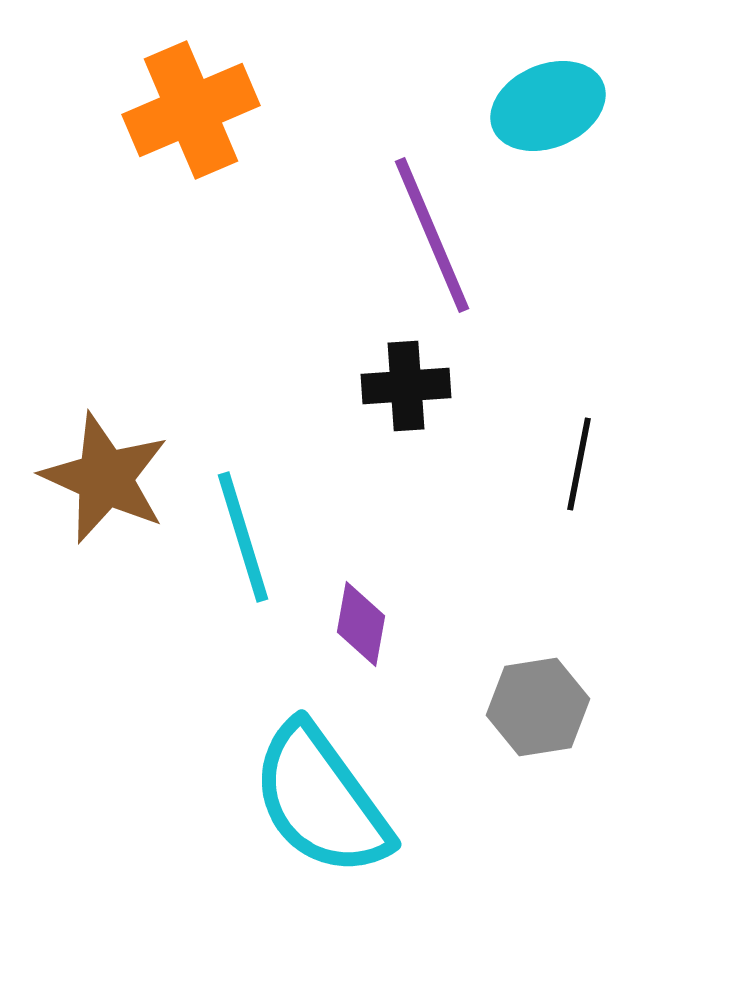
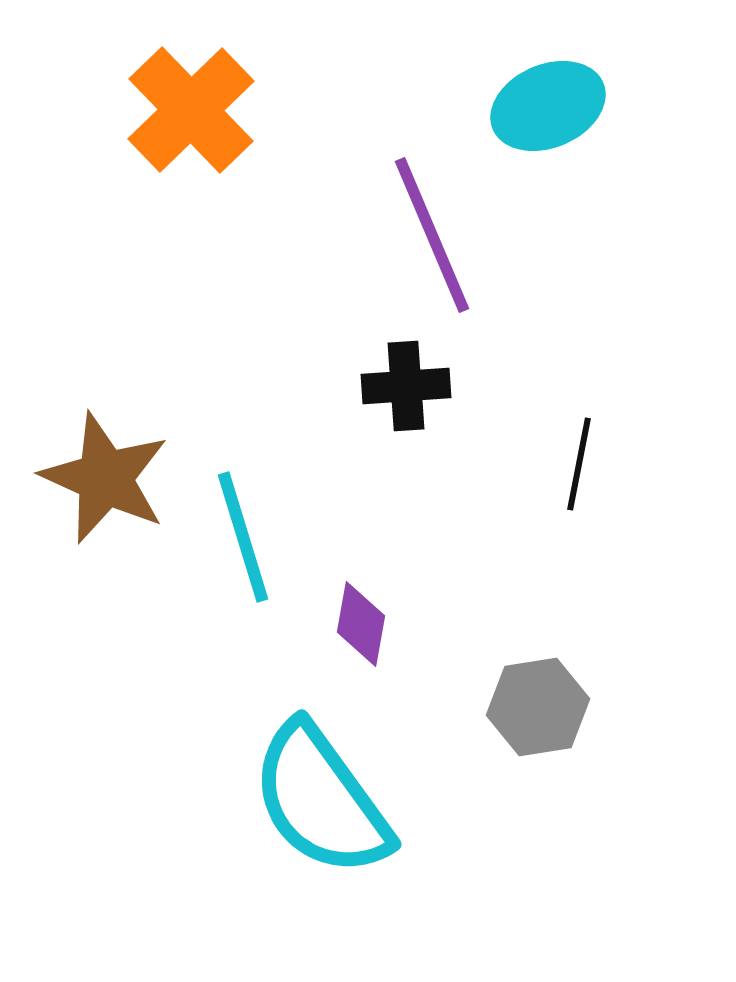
orange cross: rotated 21 degrees counterclockwise
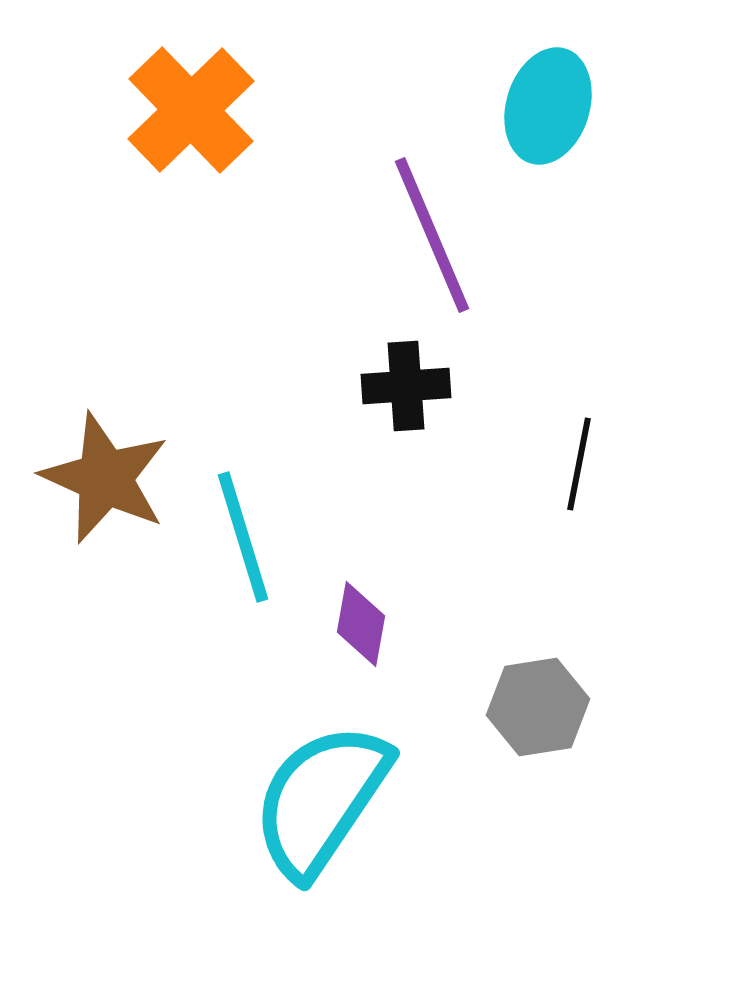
cyan ellipse: rotated 50 degrees counterclockwise
cyan semicircle: rotated 70 degrees clockwise
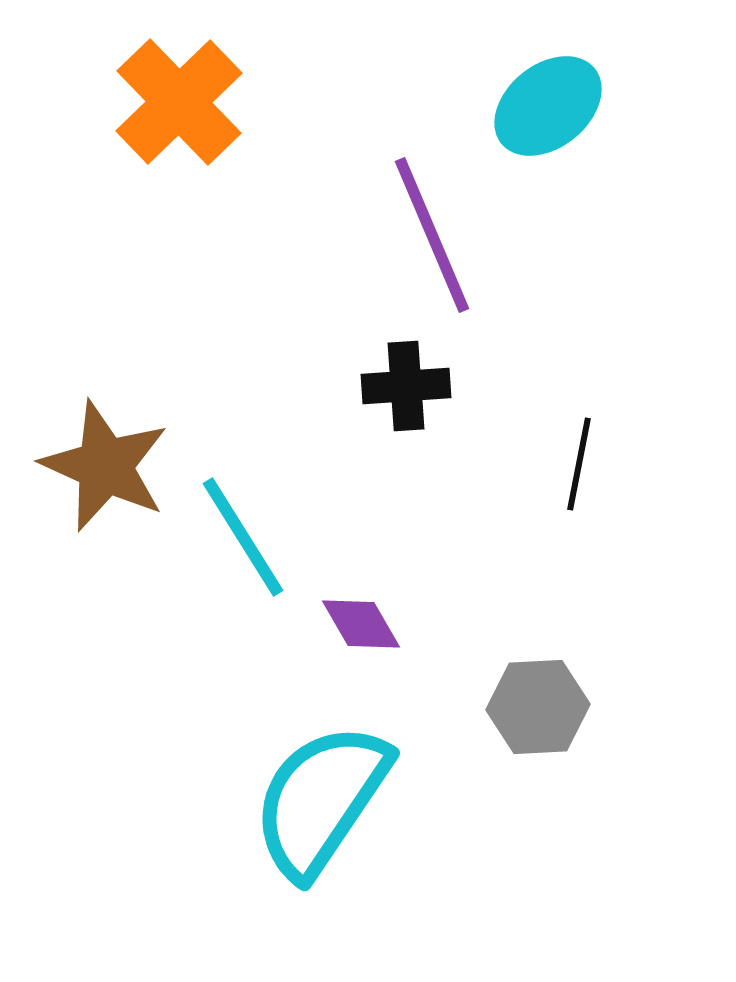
cyan ellipse: rotated 34 degrees clockwise
orange cross: moved 12 px left, 8 px up
brown star: moved 12 px up
cyan line: rotated 15 degrees counterclockwise
purple diamond: rotated 40 degrees counterclockwise
gray hexagon: rotated 6 degrees clockwise
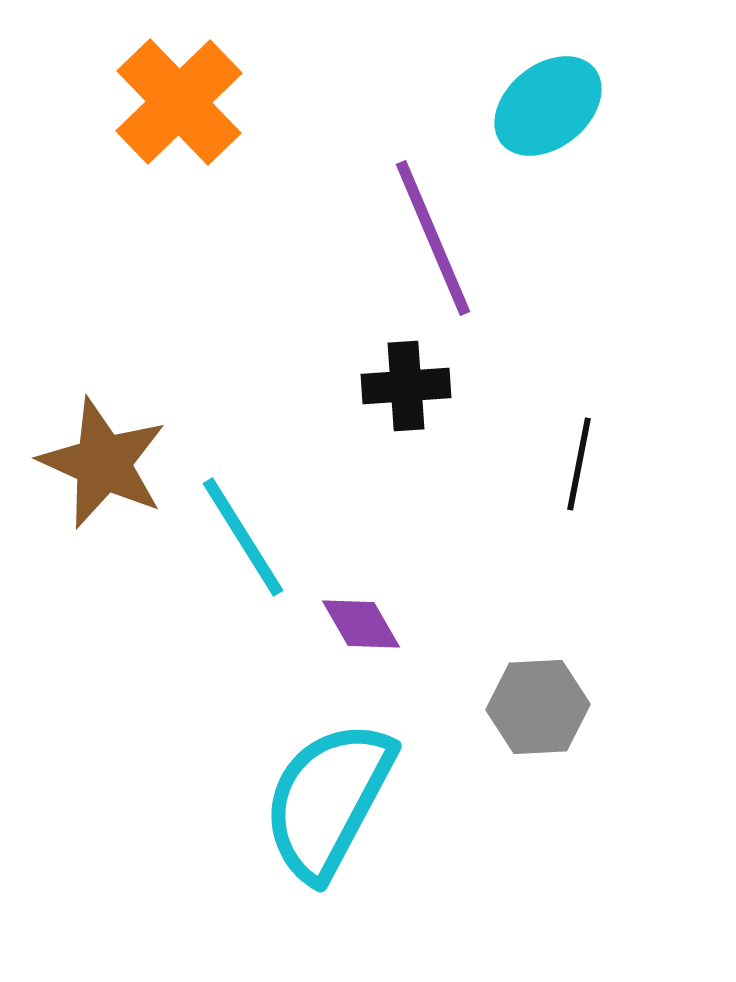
purple line: moved 1 px right, 3 px down
brown star: moved 2 px left, 3 px up
cyan semicircle: moved 7 px right; rotated 6 degrees counterclockwise
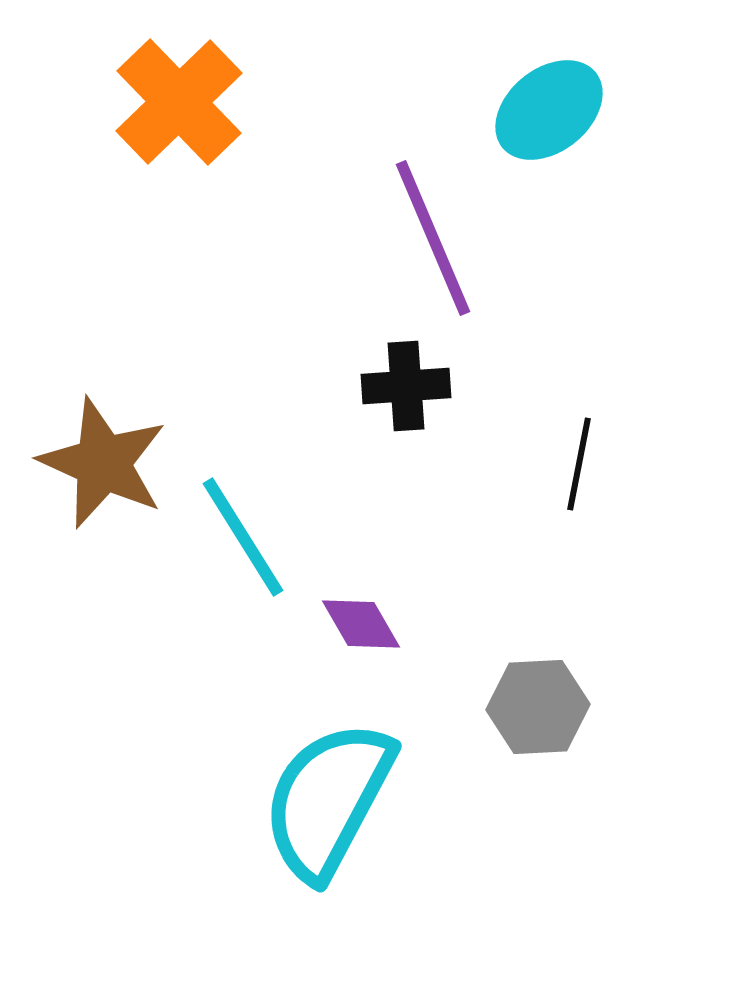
cyan ellipse: moved 1 px right, 4 px down
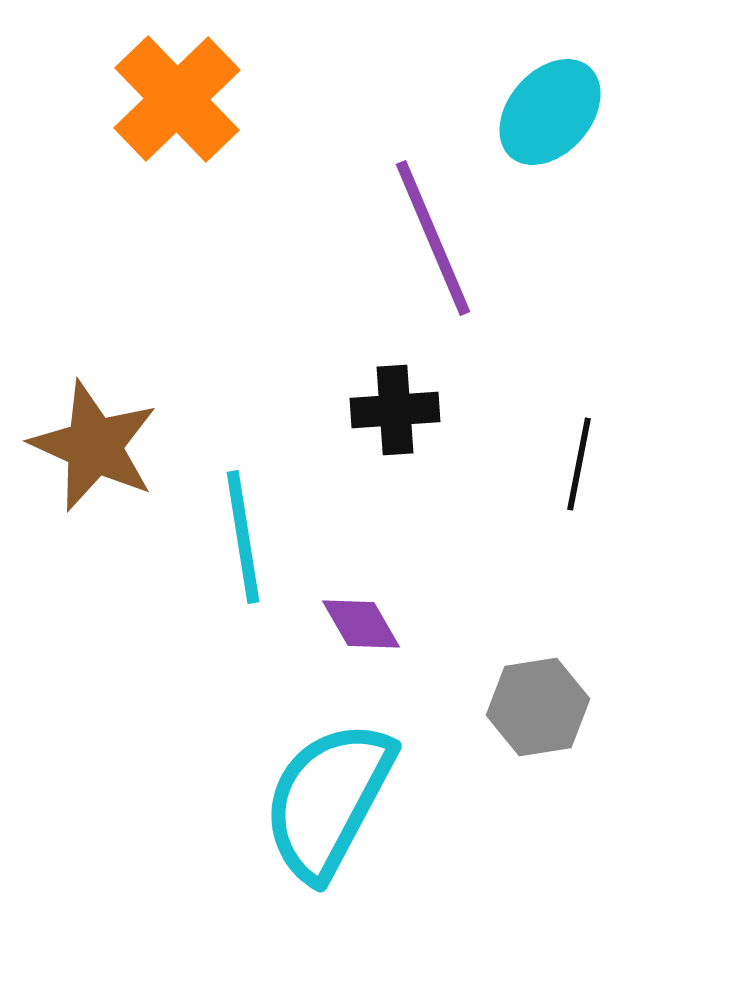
orange cross: moved 2 px left, 3 px up
cyan ellipse: moved 1 px right, 2 px down; rotated 10 degrees counterclockwise
black cross: moved 11 px left, 24 px down
brown star: moved 9 px left, 17 px up
cyan line: rotated 23 degrees clockwise
gray hexagon: rotated 6 degrees counterclockwise
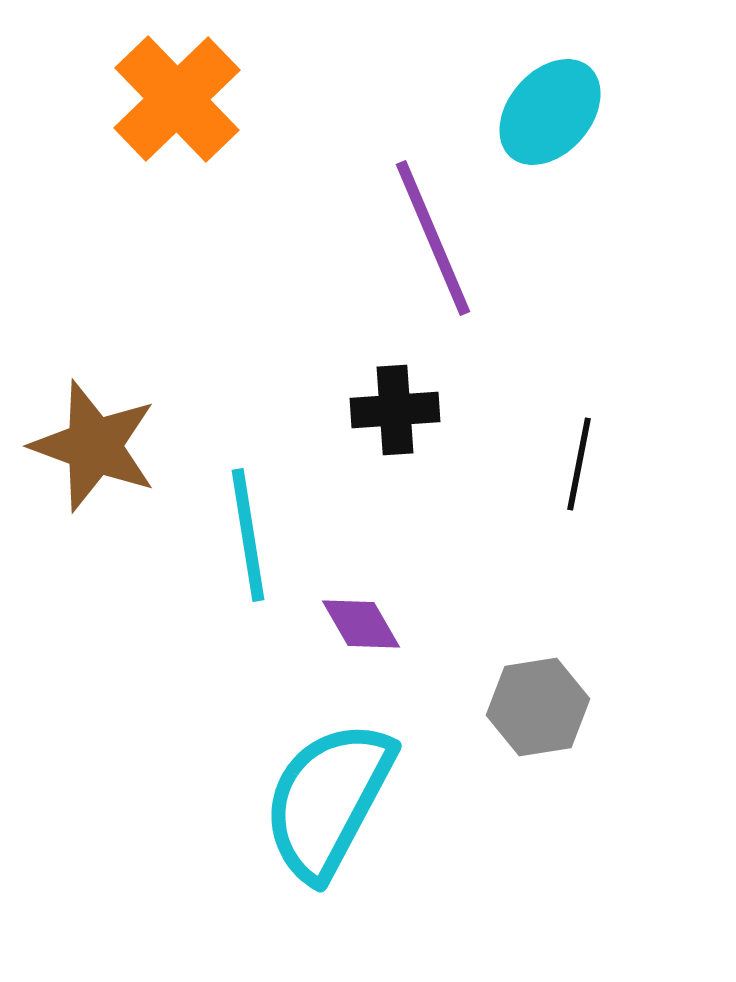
brown star: rotated 4 degrees counterclockwise
cyan line: moved 5 px right, 2 px up
